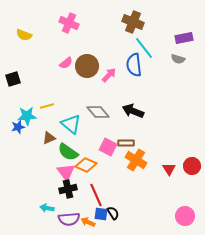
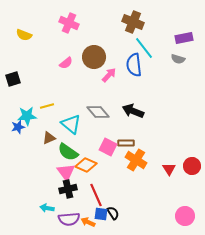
brown circle: moved 7 px right, 9 px up
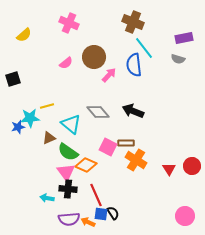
yellow semicircle: rotated 63 degrees counterclockwise
cyan star: moved 3 px right, 2 px down
black cross: rotated 18 degrees clockwise
cyan arrow: moved 10 px up
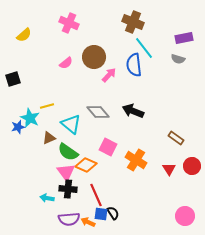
cyan star: rotated 30 degrees clockwise
brown rectangle: moved 50 px right, 5 px up; rotated 35 degrees clockwise
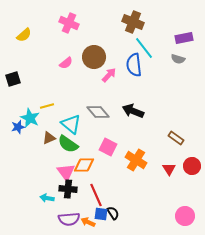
green semicircle: moved 8 px up
orange diamond: moved 2 px left; rotated 25 degrees counterclockwise
